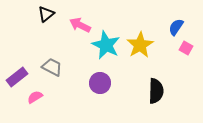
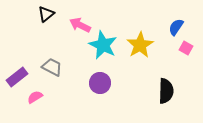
cyan star: moved 3 px left
black semicircle: moved 10 px right
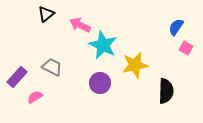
yellow star: moved 5 px left, 20 px down; rotated 20 degrees clockwise
purple rectangle: rotated 10 degrees counterclockwise
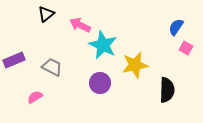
purple rectangle: moved 3 px left, 17 px up; rotated 25 degrees clockwise
black semicircle: moved 1 px right, 1 px up
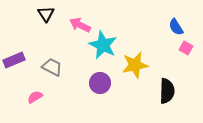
black triangle: rotated 24 degrees counterclockwise
blue semicircle: rotated 66 degrees counterclockwise
black semicircle: moved 1 px down
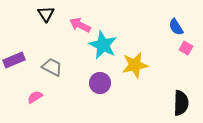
black semicircle: moved 14 px right, 12 px down
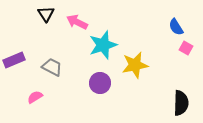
pink arrow: moved 3 px left, 3 px up
cyan star: rotated 28 degrees clockwise
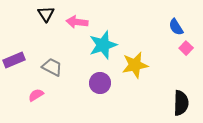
pink arrow: rotated 20 degrees counterclockwise
pink square: rotated 16 degrees clockwise
pink semicircle: moved 1 px right, 2 px up
